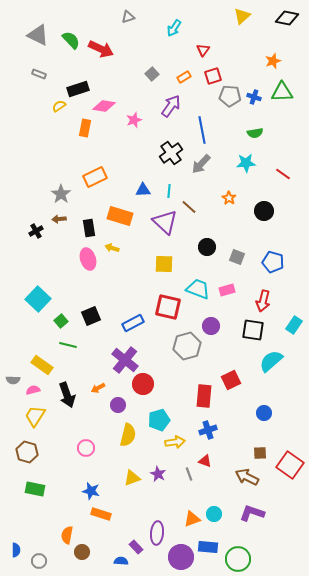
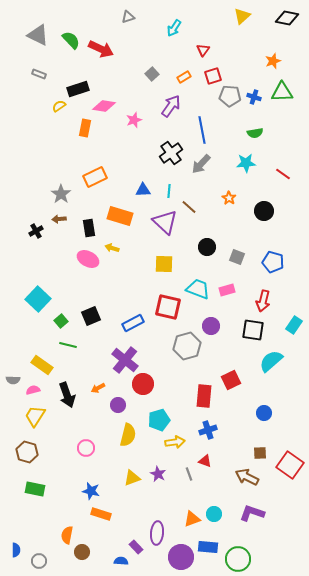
pink ellipse at (88, 259): rotated 45 degrees counterclockwise
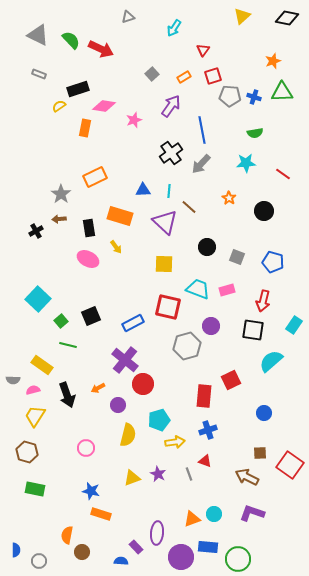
yellow arrow at (112, 248): moved 4 px right, 1 px up; rotated 144 degrees counterclockwise
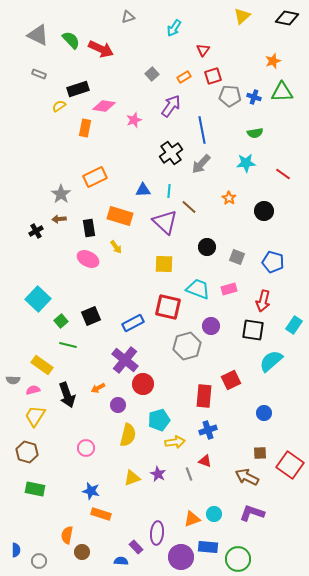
pink rectangle at (227, 290): moved 2 px right, 1 px up
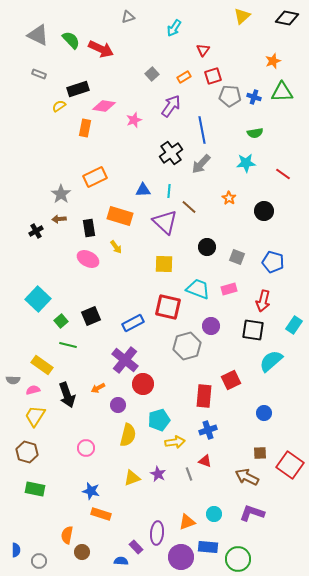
orange triangle at (192, 519): moved 5 px left, 3 px down
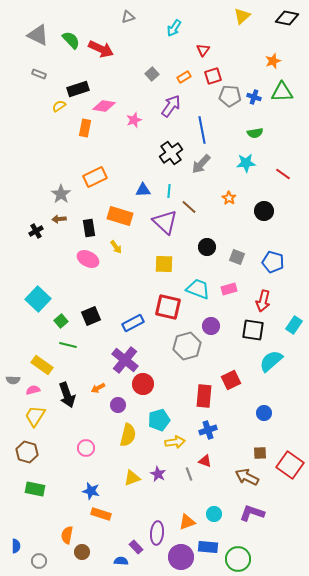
blue semicircle at (16, 550): moved 4 px up
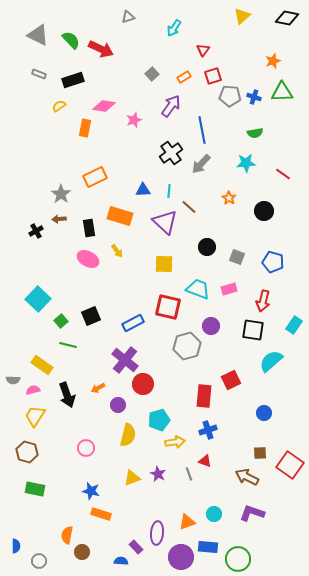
black rectangle at (78, 89): moved 5 px left, 9 px up
yellow arrow at (116, 247): moved 1 px right, 4 px down
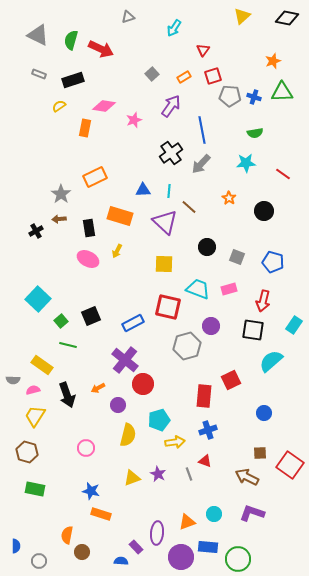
green semicircle at (71, 40): rotated 120 degrees counterclockwise
yellow arrow at (117, 251): rotated 64 degrees clockwise
